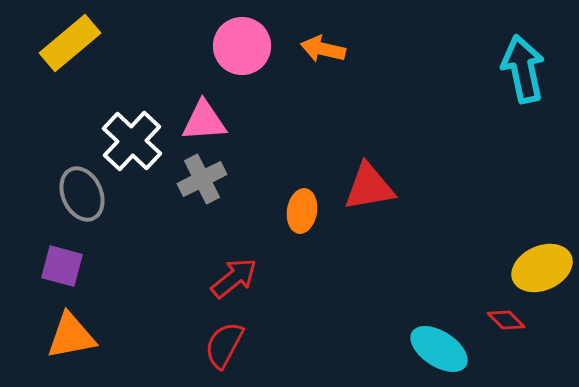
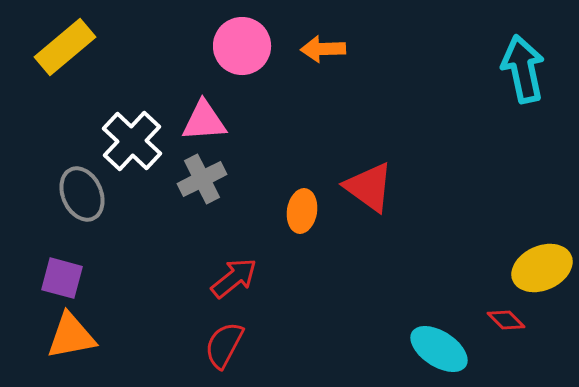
yellow rectangle: moved 5 px left, 4 px down
orange arrow: rotated 15 degrees counterclockwise
red triangle: rotated 46 degrees clockwise
purple square: moved 12 px down
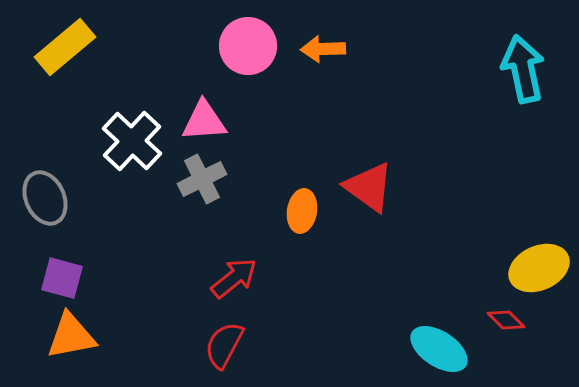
pink circle: moved 6 px right
gray ellipse: moved 37 px left, 4 px down
yellow ellipse: moved 3 px left
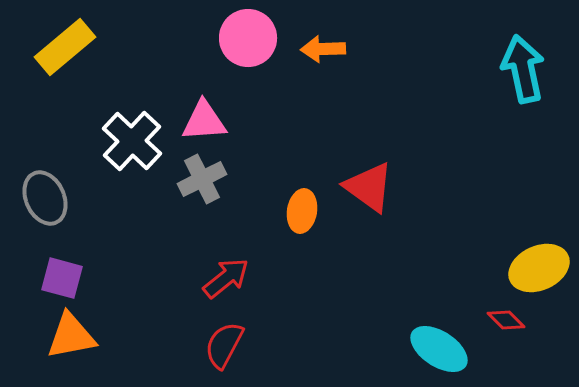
pink circle: moved 8 px up
red arrow: moved 8 px left
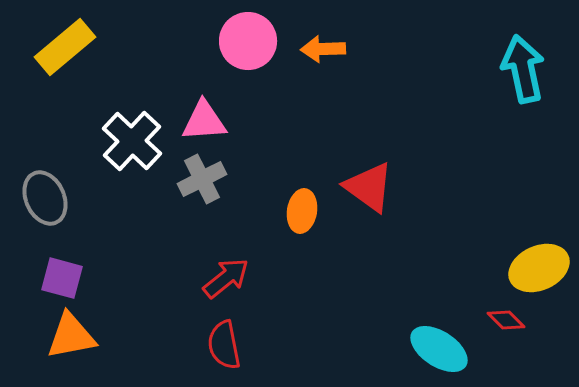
pink circle: moved 3 px down
red semicircle: rotated 39 degrees counterclockwise
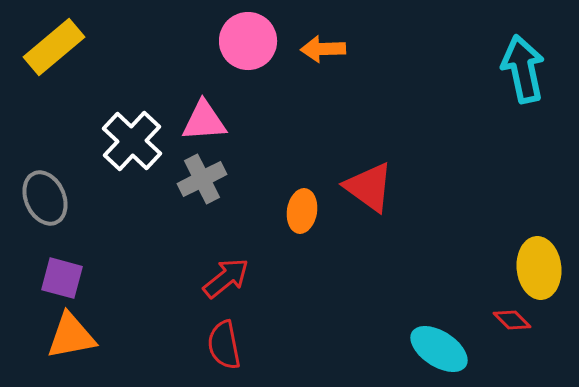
yellow rectangle: moved 11 px left
yellow ellipse: rotated 72 degrees counterclockwise
red diamond: moved 6 px right
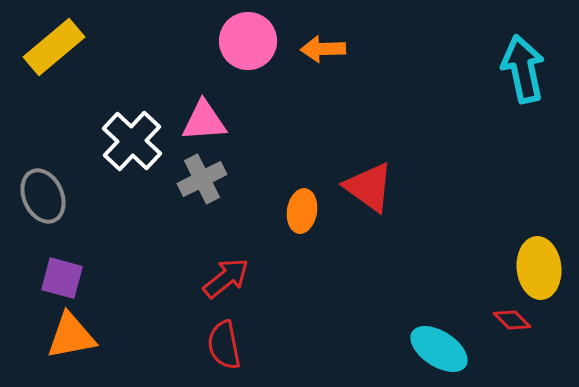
gray ellipse: moved 2 px left, 2 px up
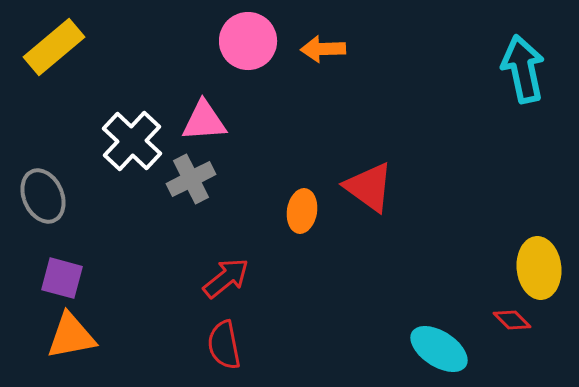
gray cross: moved 11 px left
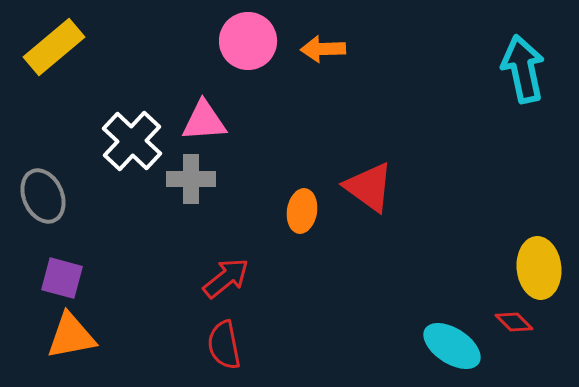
gray cross: rotated 27 degrees clockwise
red diamond: moved 2 px right, 2 px down
cyan ellipse: moved 13 px right, 3 px up
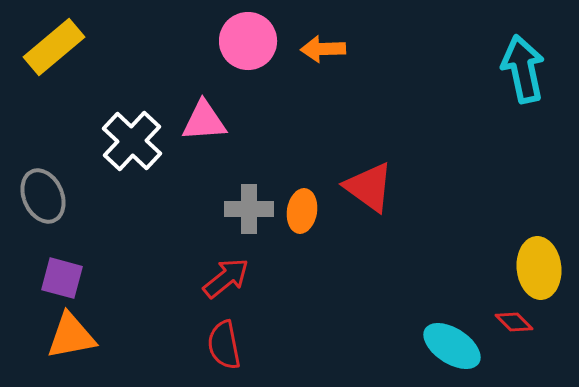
gray cross: moved 58 px right, 30 px down
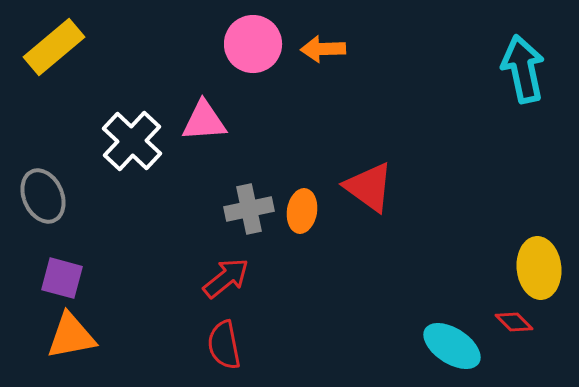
pink circle: moved 5 px right, 3 px down
gray cross: rotated 12 degrees counterclockwise
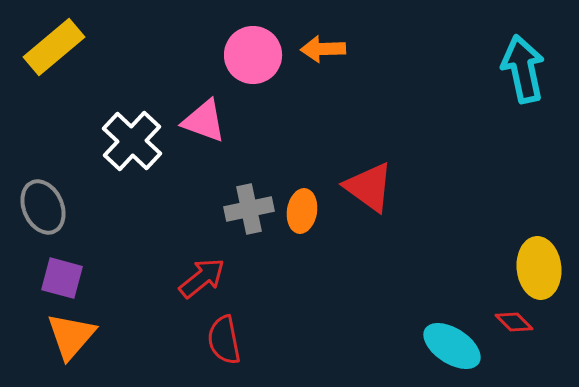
pink circle: moved 11 px down
pink triangle: rotated 24 degrees clockwise
gray ellipse: moved 11 px down
red arrow: moved 24 px left
orange triangle: rotated 38 degrees counterclockwise
red semicircle: moved 5 px up
